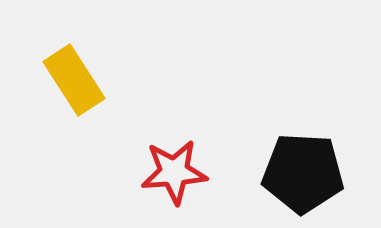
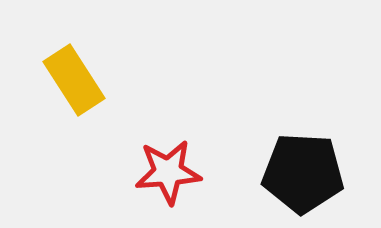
red star: moved 6 px left
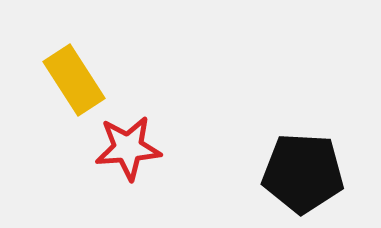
red star: moved 40 px left, 24 px up
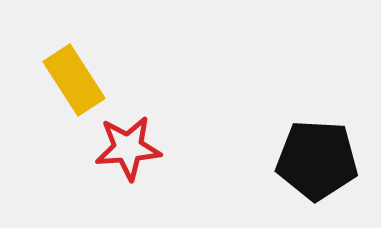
black pentagon: moved 14 px right, 13 px up
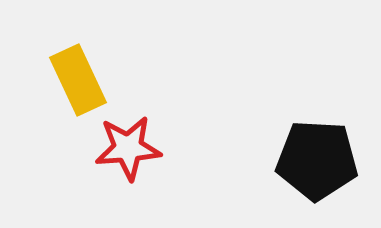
yellow rectangle: moved 4 px right; rotated 8 degrees clockwise
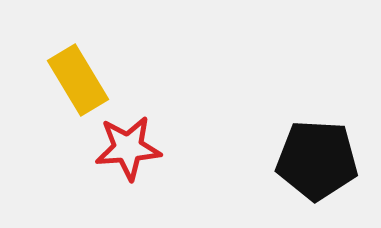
yellow rectangle: rotated 6 degrees counterclockwise
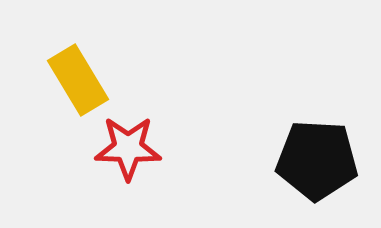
red star: rotated 6 degrees clockwise
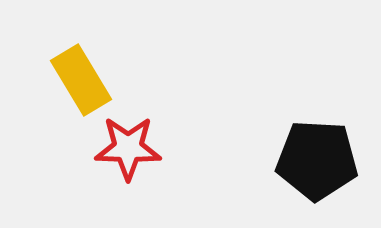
yellow rectangle: moved 3 px right
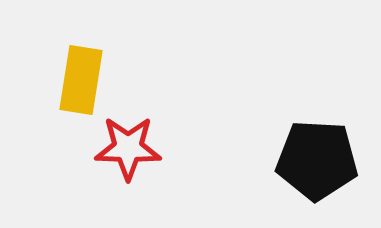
yellow rectangle: rotated 40 degrees clockwise
